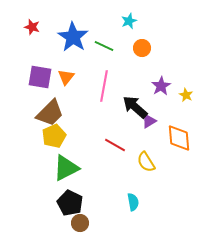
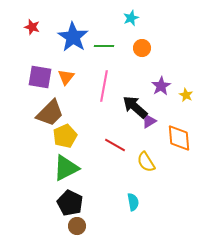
cyan star: moved 2 px right, 3 px up
green line: rotated 24 degrees counterclockwise
yellow pentagon: moved 11 px right
brown circle: moved 3 px left, 3 px down
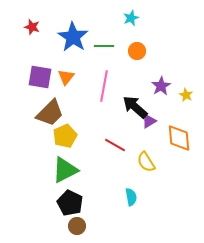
orange circle: moved 5 px left, 3 px down
green triangle: moved 1 px left, 2 px down
cyan semicircle: moved 2 px left, 5 px up
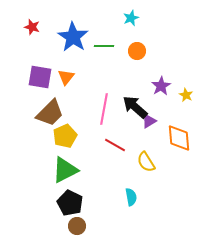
pink line: moved 23 px down
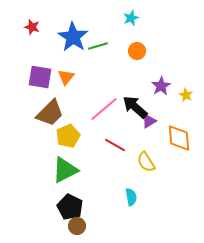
green line: moved 6 px left; rotated 18 degrees counterclockwise
pink line: rotated 40 degrees clockwise
yellow pentagon: moved 3 px right
black pentagon: moved 4 px down
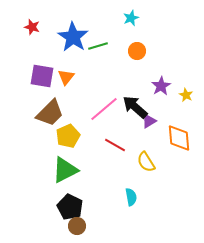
purple square: moved 2 px right, 1 px up
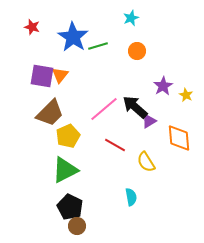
orange triangle: moved 6 px left, 2 px up
purple star: moved 2 px right
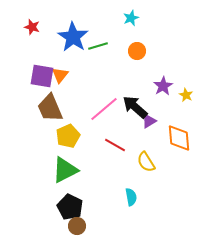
brown trapezoid: moved 5 px up; rotated 112 degrees clockwise
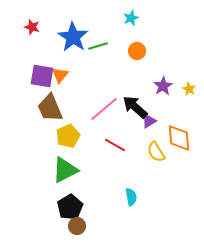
yellow star: moved 3 px right, 6 px up
yellow semicircle: moved 10 px right, 10 px up
black pentagon: rotated 15 degrees clockwise
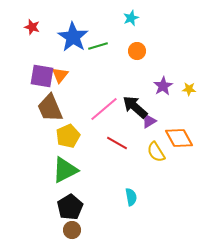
yellow star: rotated 24 degrees counterclockwise
orange diamond: rotated 24 degrees counterclockwise
red line: moved 2 px right, 2 px up
brown circle: moved 5 px left, 4 px down
